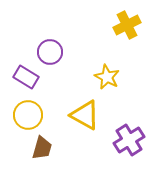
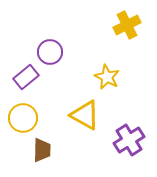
purple rectangle: rotated 70 degrees counterclockwise
yellow circle: moved 5 px left, 3 px down
brown trapezoid: moved 2 px down; rotated 15 degrees counterclockwise
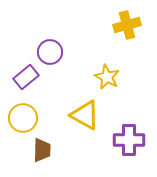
yellow cross: rotated 12 degrees clockwise
purple cross: rotated 32 degrees clockwise
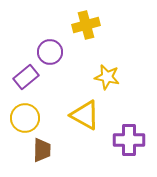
yellow cross: moved 41 px left
yellow star: rotated 15 degrees counterclockwise
yellow circle: moved 2 px right
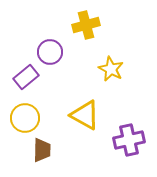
yellow star: moved 4 px right, 8 px up; rotated 15 degrees clockwise
purple cross: rotated 12 degrees counterclockwise
